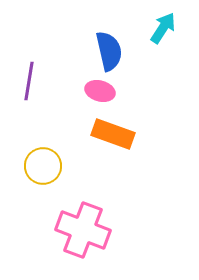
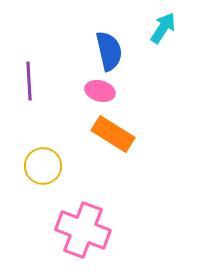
purple line: rotated 12 degrees counterclockwise
orange rectangle: rotated 12 degrees clockwise
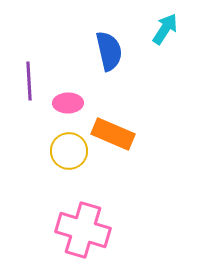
cyan arrow: moved 2 px right, 1 px down
pink ellipse: moved 32 px left, 12 px down; rotated 16 degrees counterclockwise
orange rectangle: rotated 9 degrees counterclockwise
yellow circle: moved 26 px right, 15 px up
pink cross: rotated 4 degrees counterclockwise
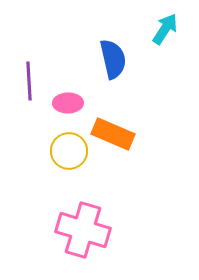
blue semicircle: moved 4 px right, 8 px down
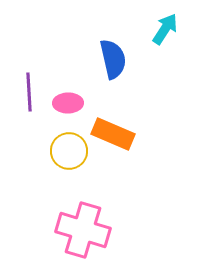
purple line: moved 11 px down
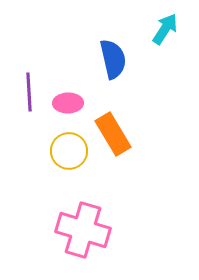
orange rectangle: rotated 36 degrees clockwise
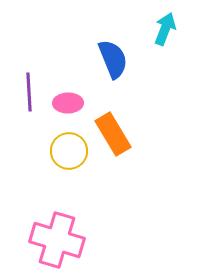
cyan arrow: rotated 12 degrees counterclockwise
blue semicircle: rotated 9 degrees counterclockwise
pink cross: moved 26 px left, 10 px down
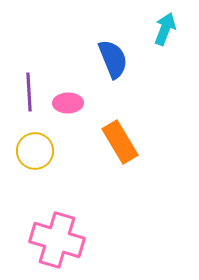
orange rectangle: moved 7 px right, 8 px down
yellow circle: moved 34 px left
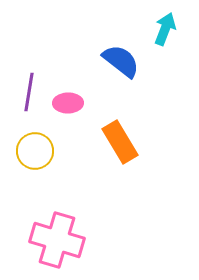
blue semicircle: moved 8 px right, 2 px down; rotated 30 degrees counterclockwise
purple line: rotated 12 degrees clockwise
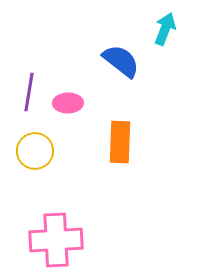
orange rectangle: rotated 33 degrees clockwise
pink cross: moved 1 px left; rotated 20 degrees counterclockwise
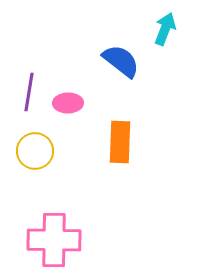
pink cross: moved 2 px left; rotated 4 degrees clockwise
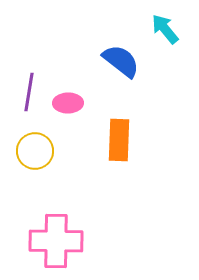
cyan arrow: rotated 60 degrees counterclockwise
orange rectangle: moved 1 px left, 2 px up
pink cross: moved 2 px right, 1 px down
